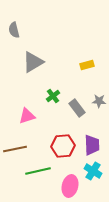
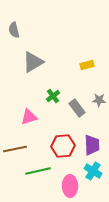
gray star: moved 1 px up
pink triangle: moved 2 px right, 1 px down
pink ellipse: rotated 15 degrees counterclockwise
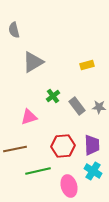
gray star: moved 7 px down
gray rectangle: moved 2 px up
pink ellipse: moved 1 px left; rotated 15 degrees counterclockwise
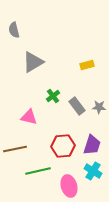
pink triangle: rotated 30 degrees clockwise
purple trapezoid: rotated 20 degrees clockwise
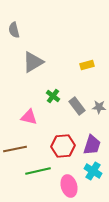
green cross: rotated 16 degrees counterclockwise
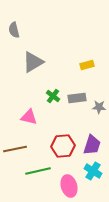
gray rectangle: moved 8 px up; rotated 60 degrees counterclockwise
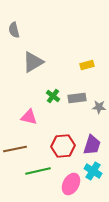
pink ellipse: moved 2 px right, 2 px up; rotated 45 degrees clockwise
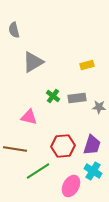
brown line: rotated 20 degrees clockwise
green line: rotated 20 degrees counterclockwise
pink ellipse: moved 2 px down
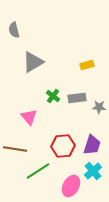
pink triangle: rotated 36 degrees clockwise
cyan cross: rotated 18 degrees clockwise
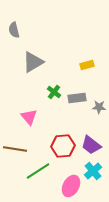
green cross: moved 1 px right, 4 px up
purple trapezoid: moved 1 px left; rotated 110 degrees clockwise
